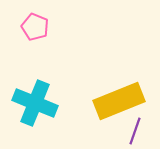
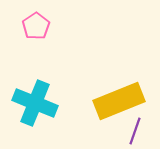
pink pentagon: moved 1 px right, 1 px up; rotated 16 degrees clockwise
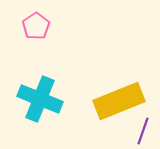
cyan cross: moved 5 px right, 4 px up
purple line: moved 8 px right
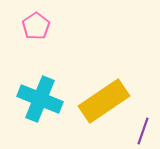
yellow rectangle: moved 15 px left; rotated 12 degrees counterclockwise
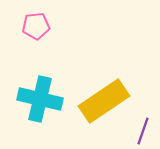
pink pentagon: rotated 28 degrees clockwise
cyan cross: rotated 9 degrees counterclockwise
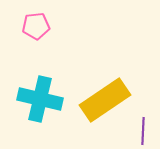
yellow rectangle: moved 1 px right, 1 px up
purple line: rotated 16 degrees counterclockwise
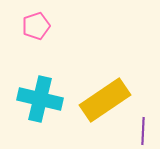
pink pentagon: rotated 12 degrees counterclockwise
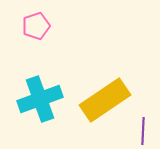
cyan cross: rotated 33 degrees counterclockwise
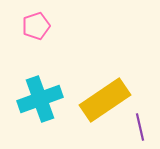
purple line: moved 3 px left, 4 px up; rotated 16 degrees counterclockwise
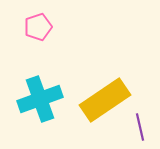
pink pentagon: moved 2 px right, 1 px down
